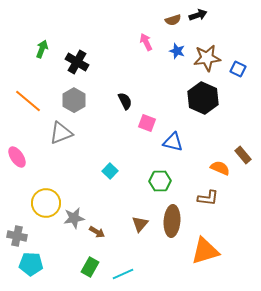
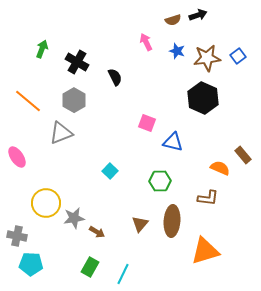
blue square: moved 13 px up; rotated 28 degrees clockwise
black semicircle: moved 10 px left, 24 px up
cyan line: rotated 40 degrees counterclockwise
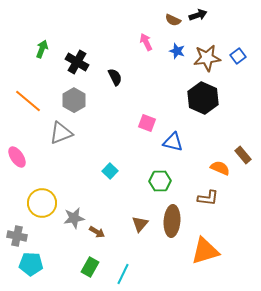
brown semicircle: rotated 42 degrees clockwise
yellow circle: moved 4 px left
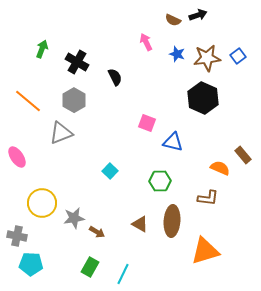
blue star: moved 3 px down
brown triangle: rotated 42 degrees counterclockwise
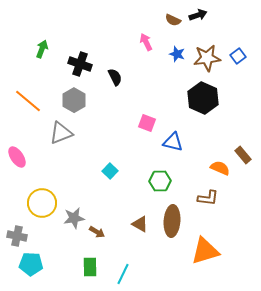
black cross: moved 3 px right, 2 px down; rotated 10 degrees counterclockwise
green rectangle: rotated 30 degrees counterclockwise
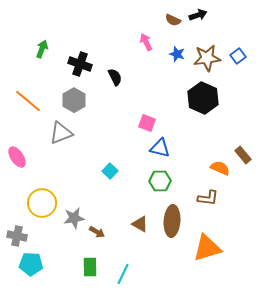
blue triangle: moved 13 px left, 6 px down
orange triangle: moved 2 px right, 3 px up
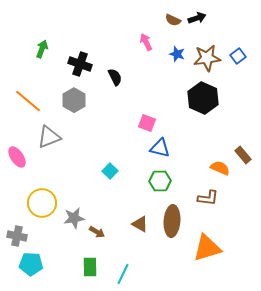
black arrow: moved 1 px left, 3 px down
gray triangle: moved 12 px left, 4 px down
